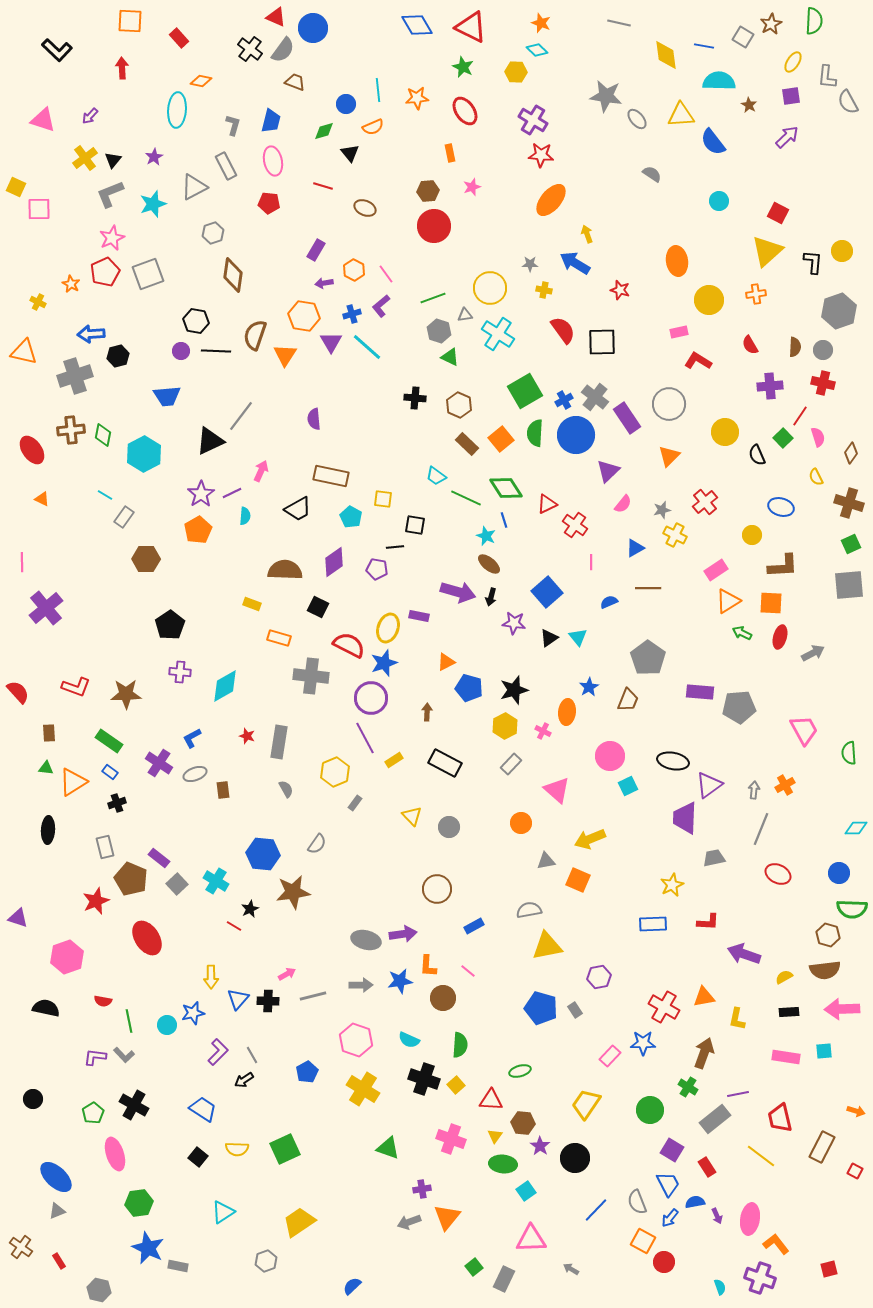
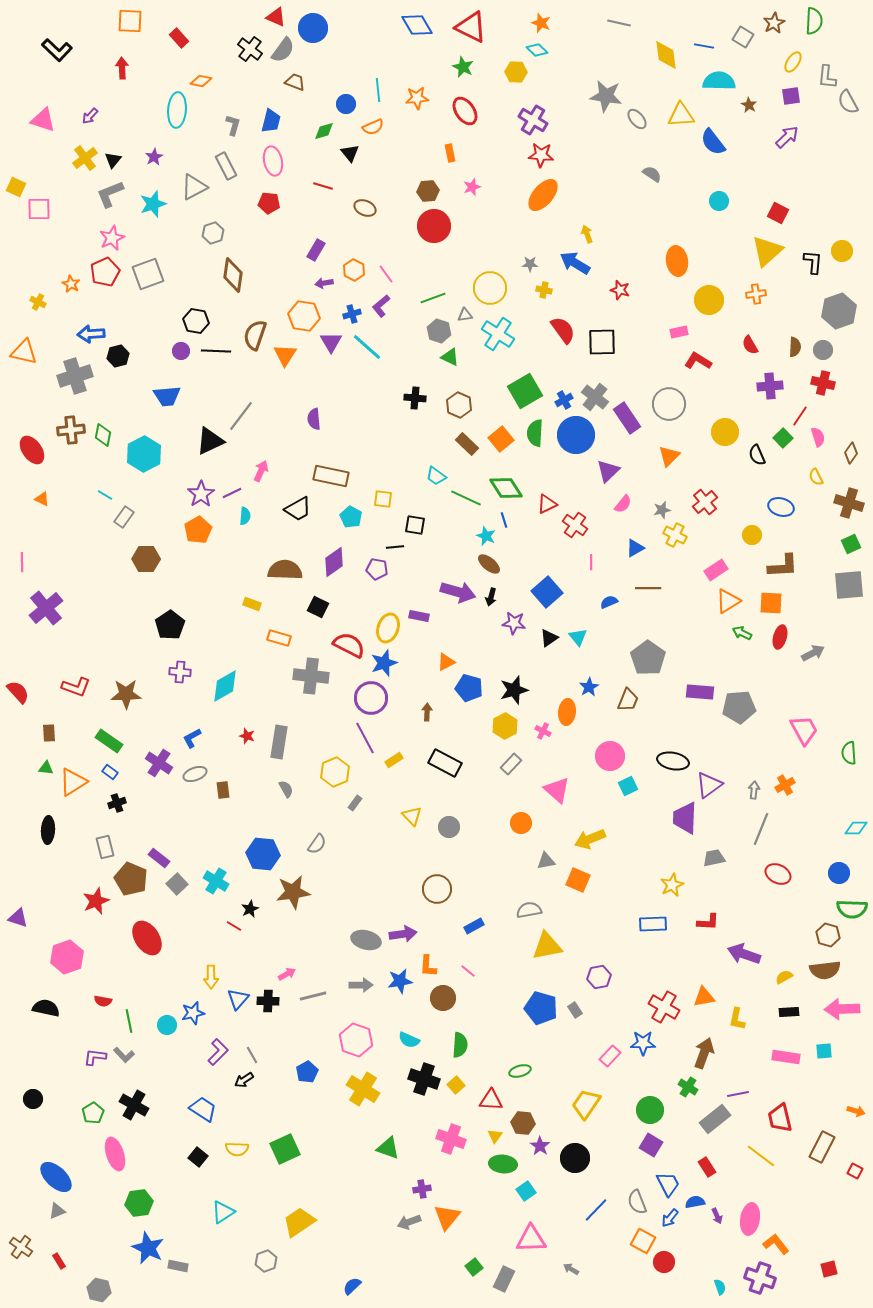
brown star at (771, 24): moved 3 px right, 1 px up
orange ellipse at (551, 200): moved 8 px left, 5 px up
purple square at (672, 1150): moved 21 px left, 5 px up
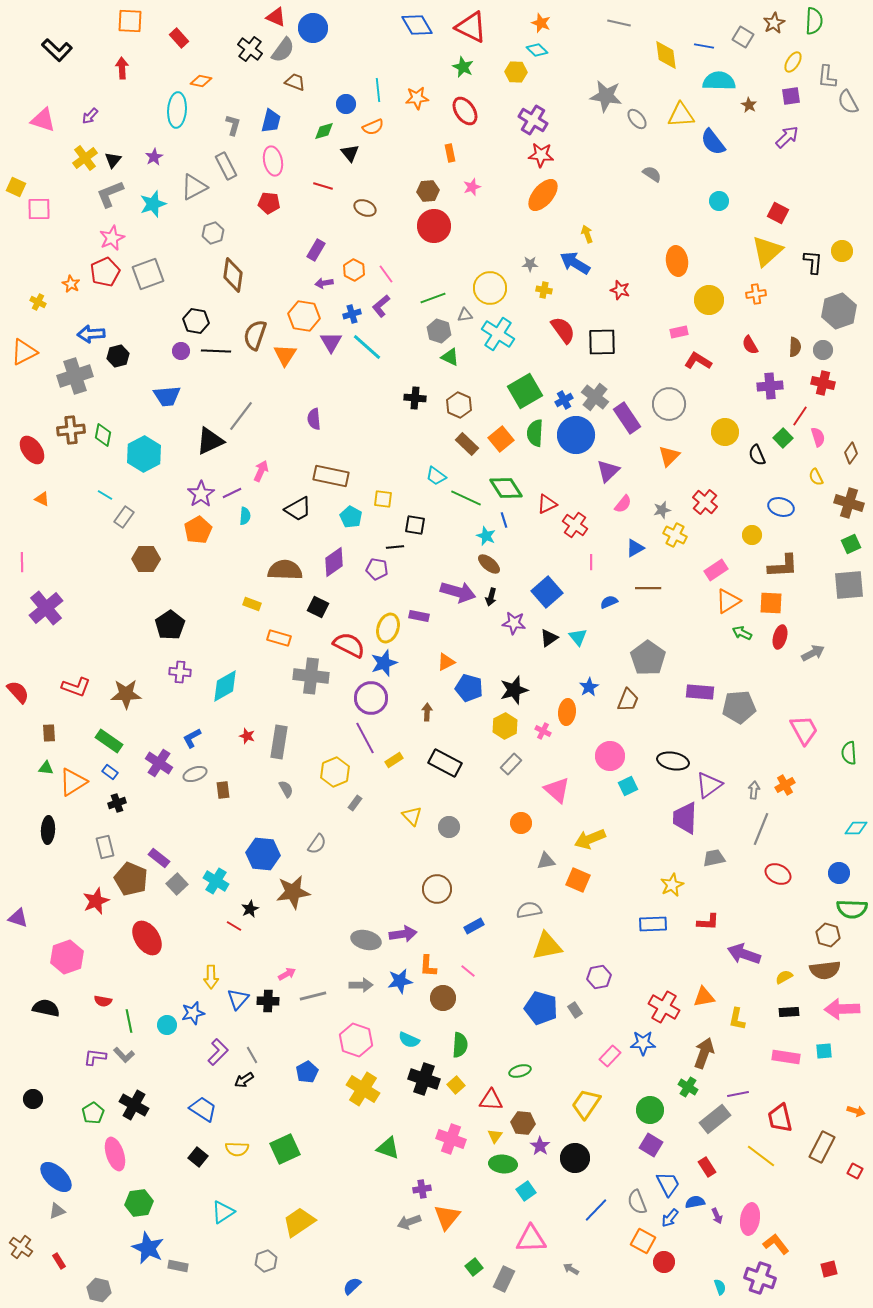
orange triangle at (24, 352): rotated 40 degrees counterclockwise
red cross at (705, 502): rotated 10 degrees counterclockwise
